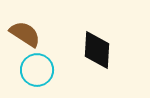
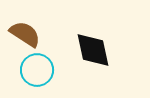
black diamond: moved 4 px left; rotated 15 degrees counterclockwise
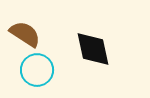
black diamond: moved 1 px up
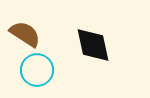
black diamond: moved 4 px up
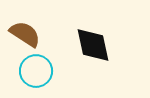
cyan circle: moved 1 px left, 1 px down
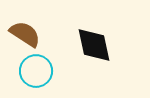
black diamond: moved 1 px right
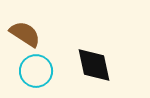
black diamond: moved 20 px down
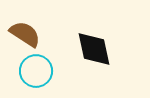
black diamond: moved 16 px up
